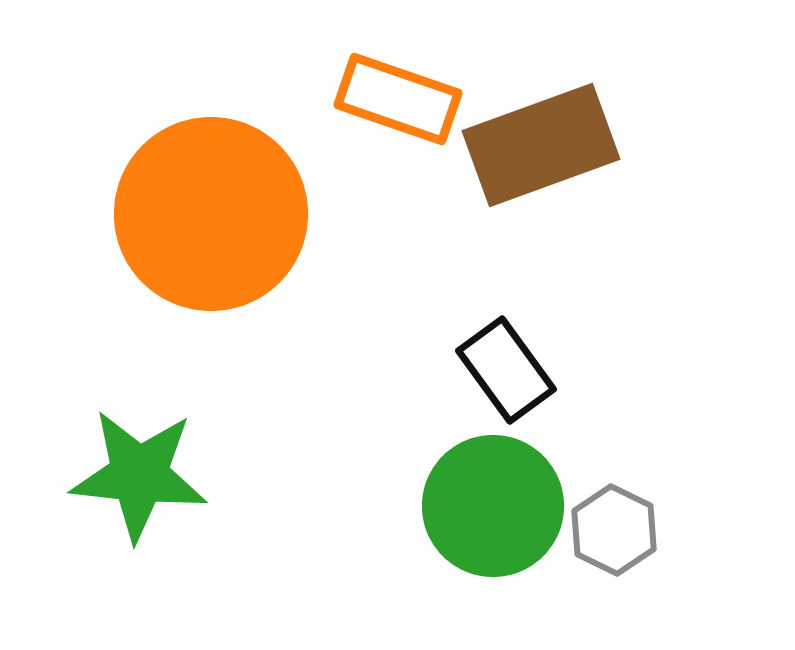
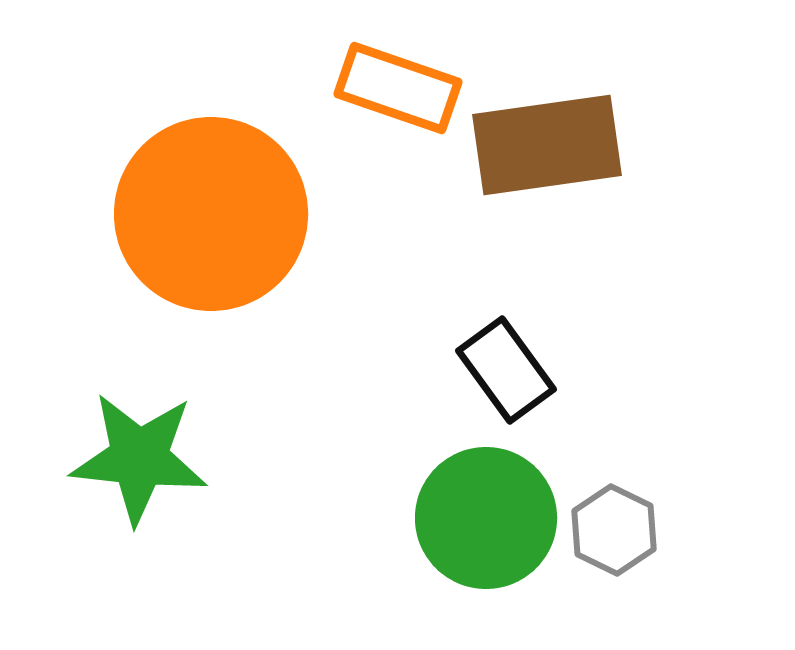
orange rectangle: moved 11 px up
brown rectangle: moved 6 px right; rotated 12 degrees clockwise
green star: moved 17 px up
green circle: moved 7 px left, 12 px down
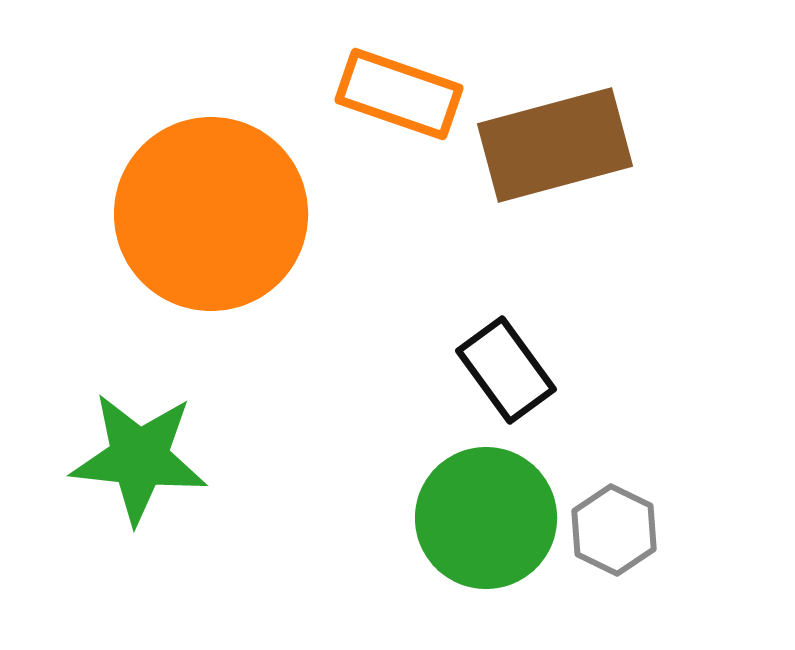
orange rectangle: moved 1 px right, 6 px down
brown rectangle: moved 8 px right; rotated 7 degrees counterclockwise
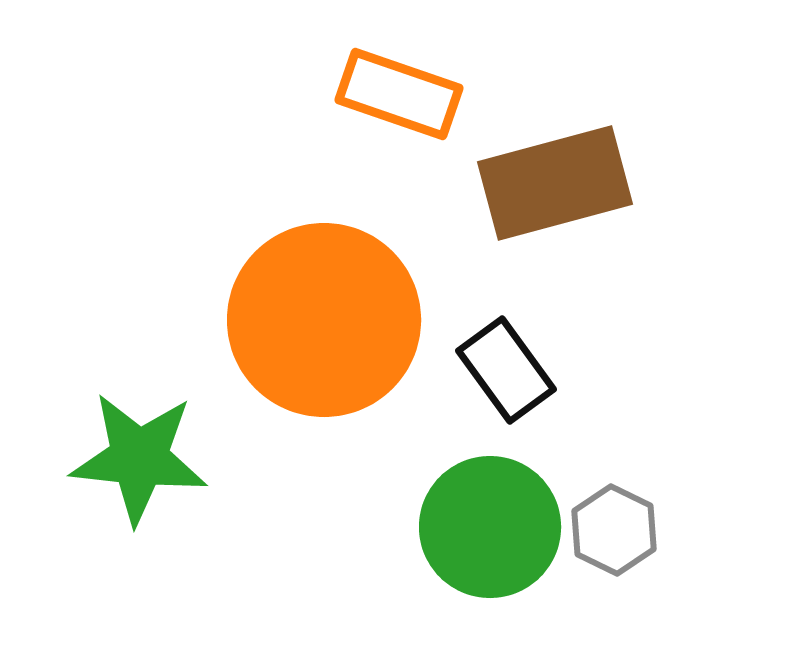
brown rectangle: moved 38 px down
orange circle: moved 113 px right, 106 px down
green circle: moved 4 px right, 9 px down
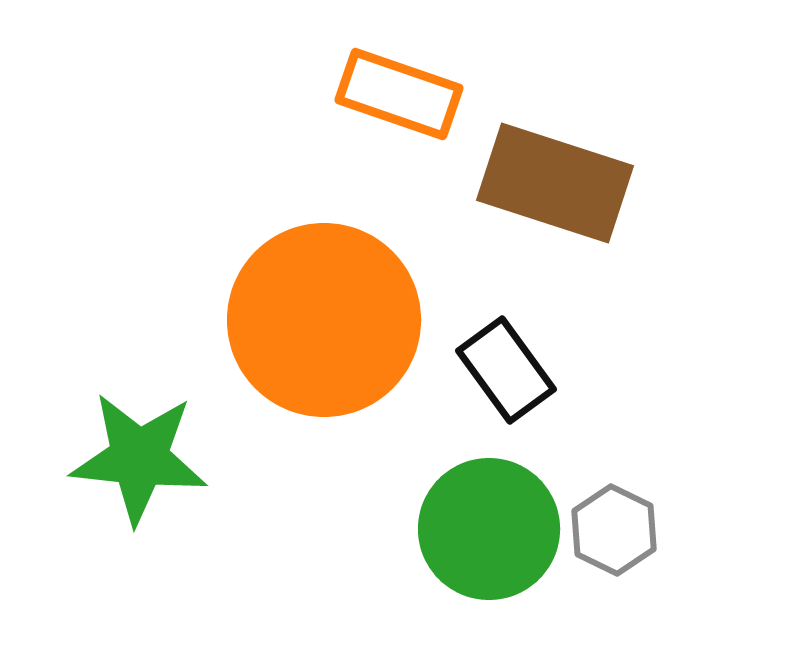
brown rectangle: rotated 33 degrees clockwise
green circle: moved 1 px left, 2 px down
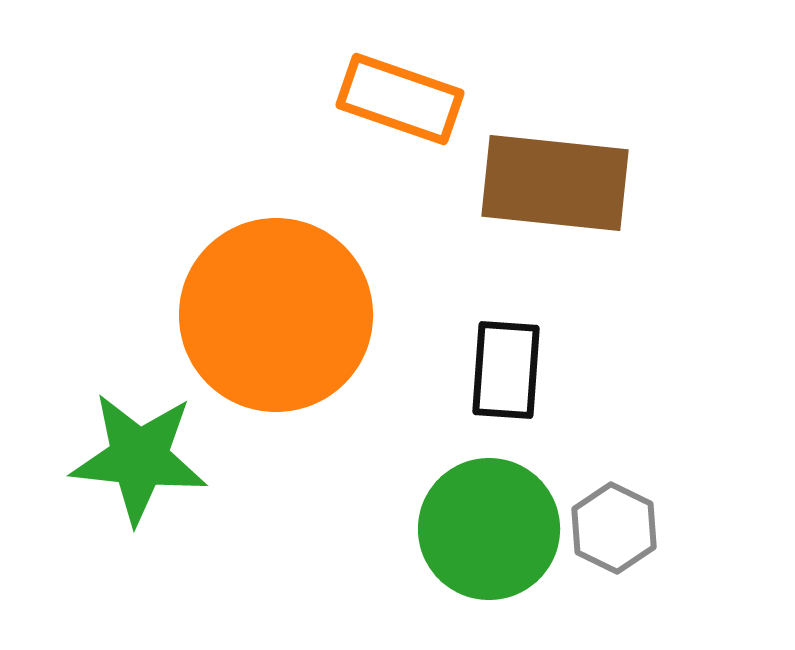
orange rectangle: moved 1 px right, 5 px down
brown rectangle: rotated 12 degrees counterclockwise
orange circle: moved 48 px left, 5 px up
black rectangle: rotated 40 degrees clockwise
gray hexagon: moved 2 px up
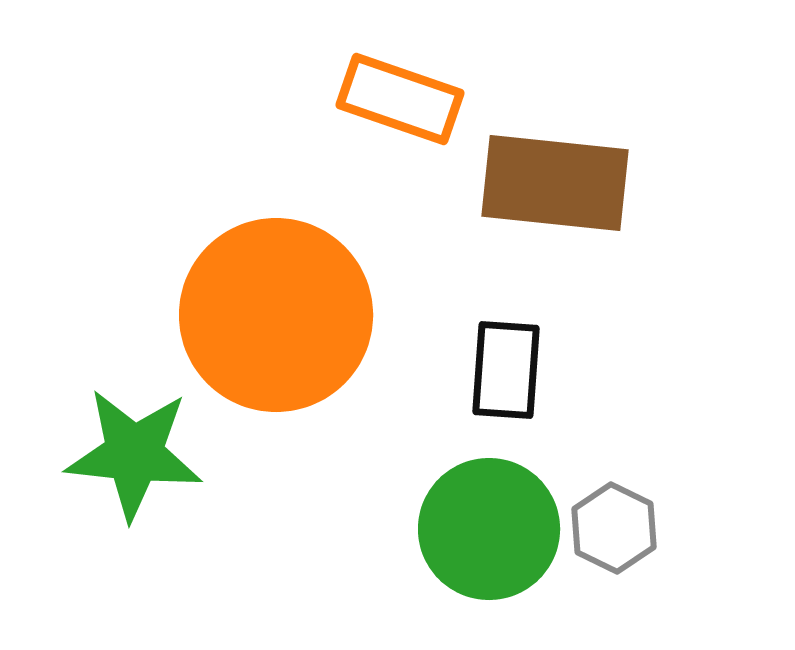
green star: moved 5 px left, 4 px up
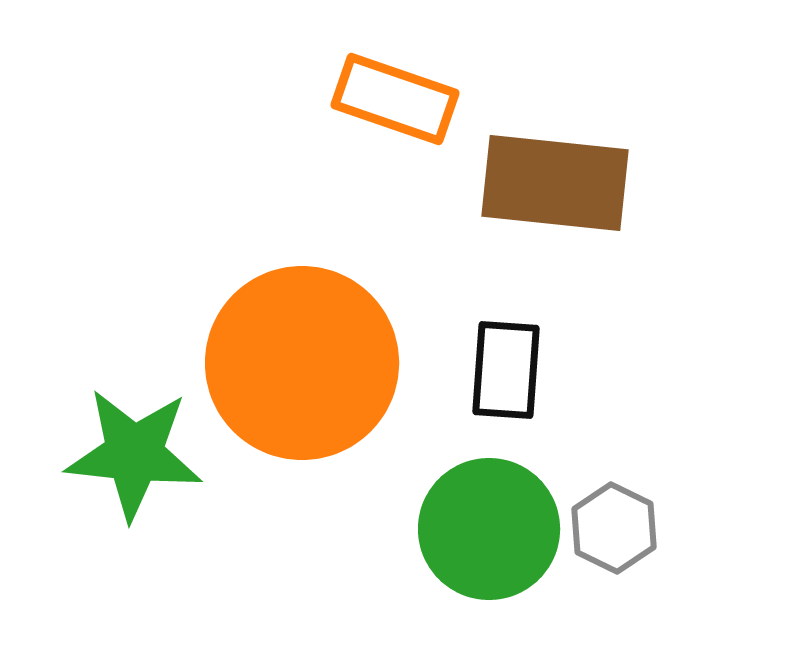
orange rectangle: moved 5 px left
orange circle: moved 26 px right, 48 px down
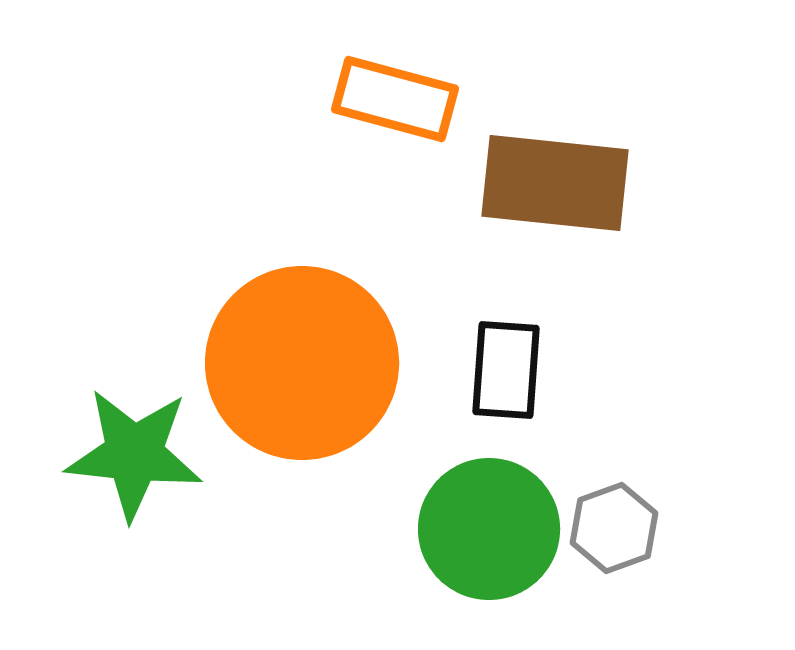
orange rectangle: rotated 4 degrees counterclockwise
gray hexagon: rotated 14 degrees clockwise
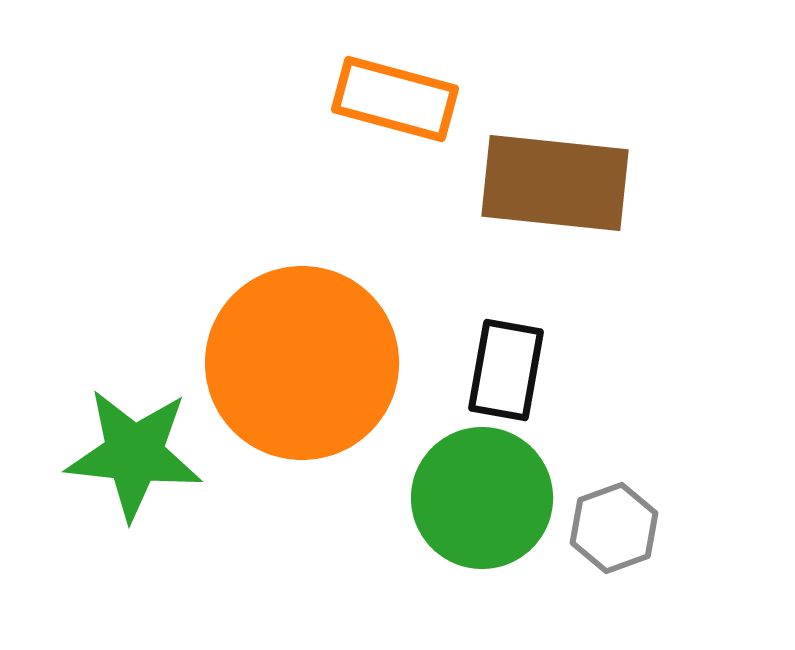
black rectangle: rotated 6 degrees clockwise
green circle: moved 7 px left, 31 px up
